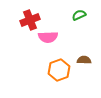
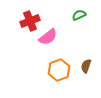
red cross: moved 1 px down
pink semicircle: rotated 36 degrees counterclockwise
brown semicircle: moved 2 px right, 6 px down; rotated 72 degrees counterclockwise
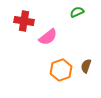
green semicircle: moved 2 px left, 3 px up
red cross: moved 6 px left; rotated 30 degrees clockwise
orange hexagon: moved 2 px right
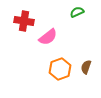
brown semicircle: moved 1 px down
orange hexagon: moved 1 px left, 1 px up
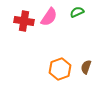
pink semicircle: moved 1 px right, 20 px up; rotated 18 degrees counterclockwise
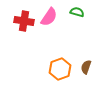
green semicircle: rotated 40 degrees clockwise
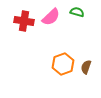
pink semicircle: moved 2 px right; rotated 12 degrees clockwise
orange hexagon: moved 3 px right, 5 px up
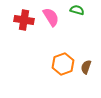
green semicircle: moved 2 px up
pink semicircle: rotated 78 degrees counterclockwise
red cross: moved 1 px up
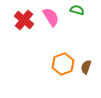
red cross: rotated 30 degrees clockwise
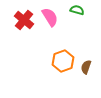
pink semicircle: moved 1 px left
orange hexagon: moved 3 px up
